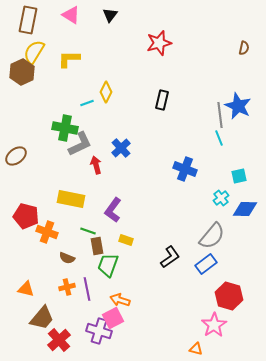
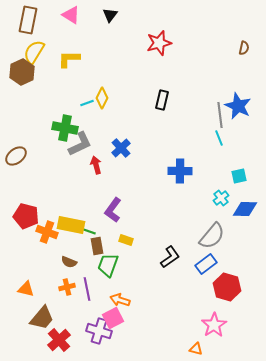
yellow diamond at (106, 92): moved 4 px left, 6 px down
blue cross at (185, 169): moved 5 px left, 2 px down; rotated 20 degrees counterclockwise
yellow rectangle at (71, 199): moved 26 px down
brown semicircle at (67, 258): moved 2 px right, 4 px down
red hexagon at (229, 296): moved 2 px left, 9 px up
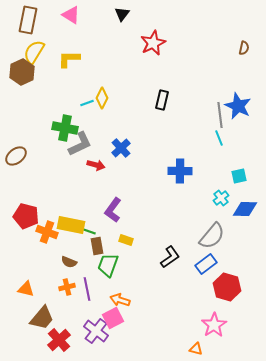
black triangle at (110, 15): moved 12 px right, 1 px up
red star at (159, 43): moved 6 px left; rotated 10 degrees counterclockwise
red arrow at (96, 165): rotated 120 degrees clockwise
purple cross at (99, 331): moved 3 px left; rotated 20 degrees clockwise
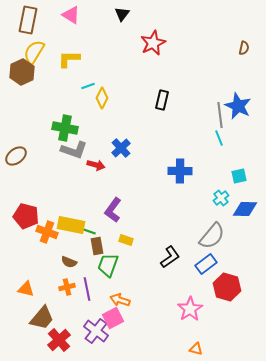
cyan line at (87, 103): moved 1 px right, 17 px up
gray L-shape at (80, 144): moved 6 px left, 6 px down; rotated 44 degrees clockwise
pink star at (214, 325): moved 24 px left, 16 px up
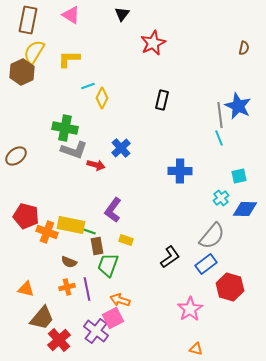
red hexagon at (227, 287): moved 3 px right
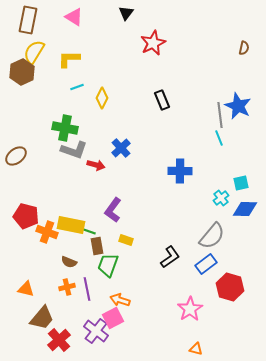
black triangle at (122, 14): moved 4 px right, 1 px up
pink triangle at (71, 15): moved 3 px right, 2 px down
cyan line at (88, 86): moved 11 px left, 1 px down
black rectangle at (162, 100): rotated 36 degrees counterclockwise
cyan square at (239, 176): moved 2 px right, 7 px down
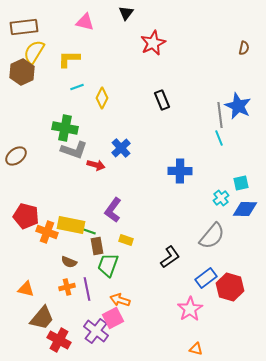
pink triangle at (74, 17): moved 11 px right, 5 px down; rotated 18 degrees counterclockwise
brown rectangle at (28, 20): moved 4 px left, 7 px down; rotated 72 degrees clockwise
blue rectangle at (206, 264): moved 14 px down
red cross at (59, 340): rotated 20 degrees counterclockwise
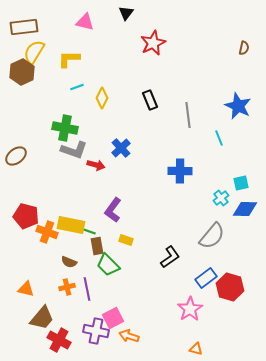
black rectangle at (162, 100): moved 12 px left
gray line at (220, 115): moved 32 px left
green trapezoid at (108, 265): rotated 65 degrees counterclockwise
orange arrow at (120, 300): moved 9 px right, 36 px down
purple cross at (96, 331): rotated 25 degrees counterclockwise
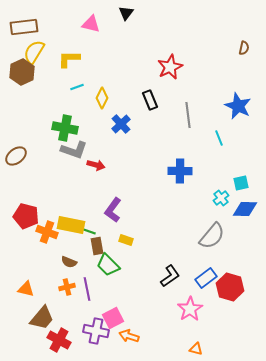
pink triangle at (85, 22): moved 6 px right, 2 px down
red star at (153, 43): moved 17 px right, 24 px down
blue cross at (121, 148): moved 24 px up
black L-shape at (170, 257): moved 19 px down
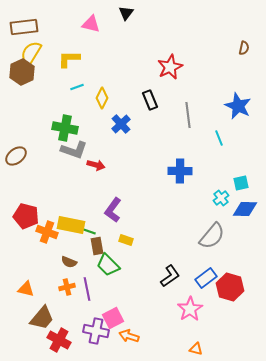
yellow semicircle at (34, 52): moved 3 px left, 1 px down
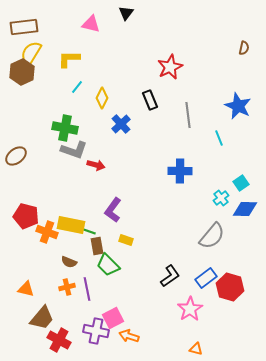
cyan line at (77, 87): rotated 32 degrees counterclockwise
cyan square at (241, 183): rotated 21 degrees counterclockwise
